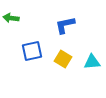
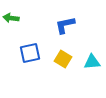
blue square: moved 2 px left, 2 px down
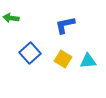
blue square: rotated 30 degrees counterclockwise
cyan triangle: moved 4 px left, 1 px up
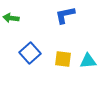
blue L-shape: moved 10 px up
yellow square: rotated 24 degrees counterclockwise
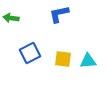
blue L-shape: moved 6 px left, 1 px up
blue square: rotated 15 degrees clockwise
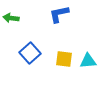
blue square: rotated 15 degrees counterclockwise
yellow square: moved 1 px right
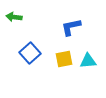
blue L-shape: moved 12 px right, 13 px down
green arrow: moved 3 px right, 1 px up
yellow square: rotated 18 degrees counterclockwise
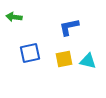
blue L-shape: moved 2 px left
blue square: rotated 30 degrees clockwise
cyan triangle: rotated 18 degrees clockwise
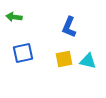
blue L-shape: rotated 55 degrees counterclockwise
blue square: moved 7 px left
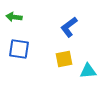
blue L-shape: rotated 30 degrees clockwise
blue square: moved 4 px left, 4 px up; rotated 20 degrees clockwise
cyan triangle: moved 10 px down; rotated 18 degrees counterclockwise
